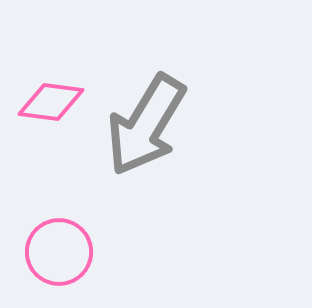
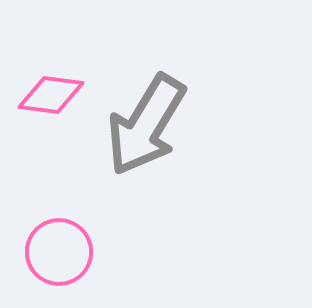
pink diamond: moved 7 px up
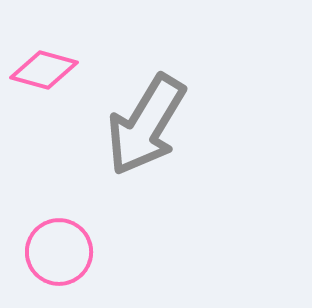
pink diamond: moved 7 px left, 25 px up; rotated 8 degrees clockwise
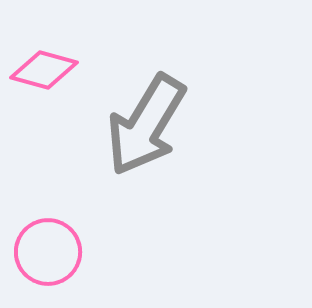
pink circle: moved 11 px left
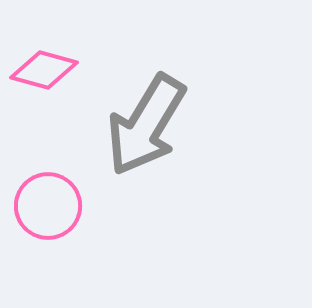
pink circle: moved 46 px up
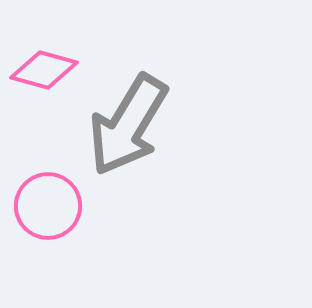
gray arrow: moved 18 px left
